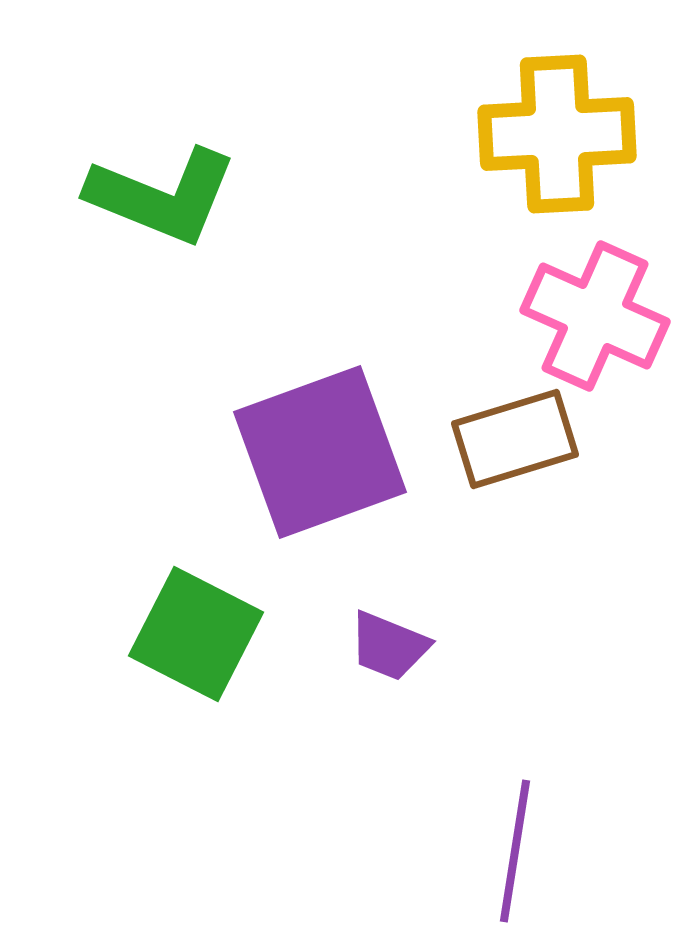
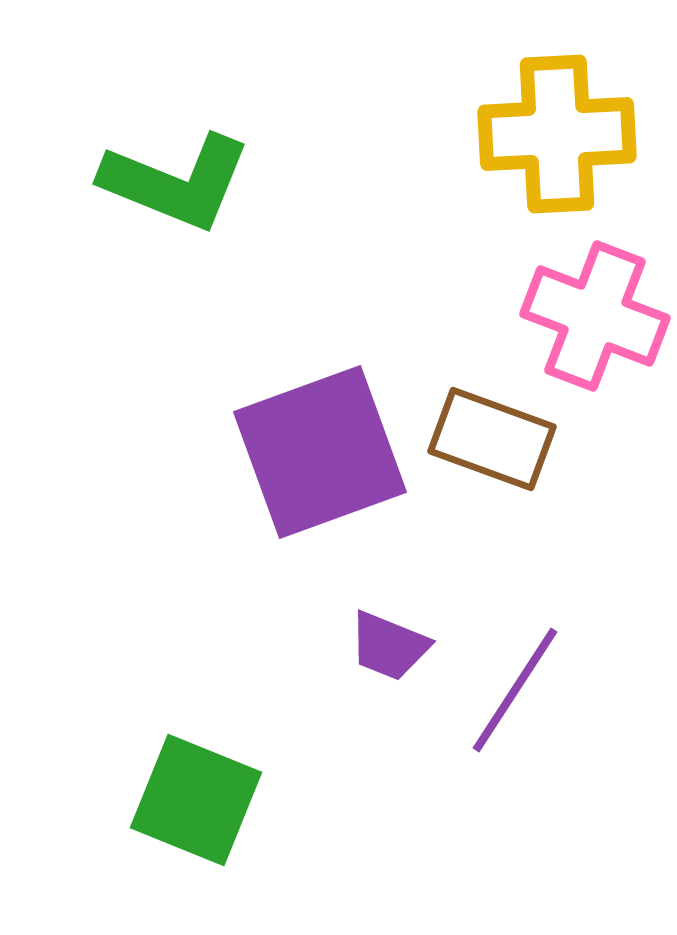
green L-shape: moved 14 px right, 14 px up
pink cross: rotated 3 degrees counterclockwise
brown rectangle: moved 23 px left; rotated 37 degrees clockwise
green square: moved 166 px down; rotated 5 degrees counterclockwise
purple line: moved 161 px up; rotated 24 degrees clockwise
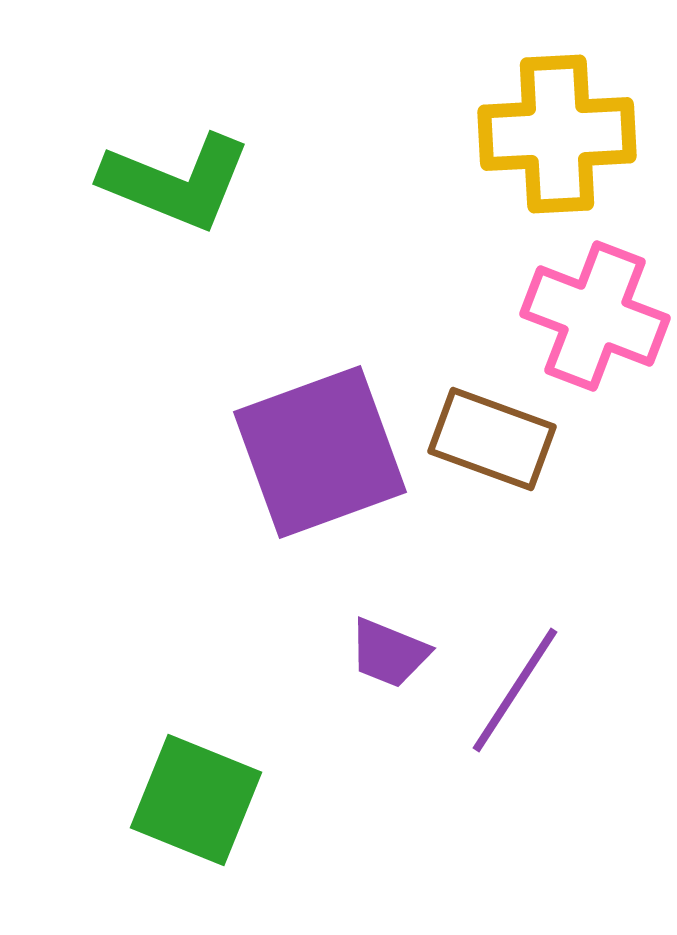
purple trapezoid: moved 7 px down
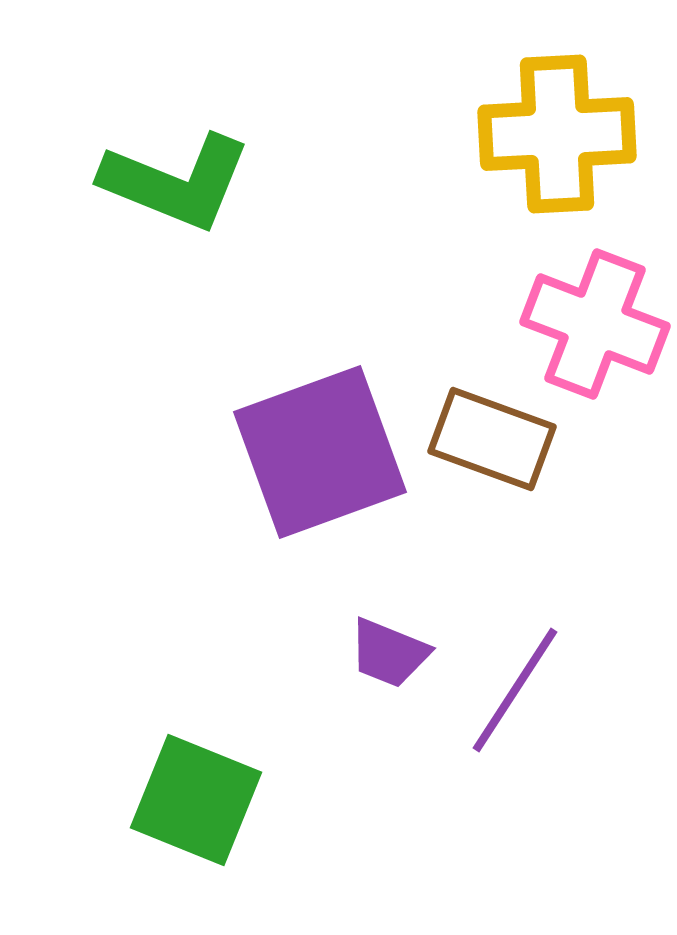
pink cross: moved 8 px down
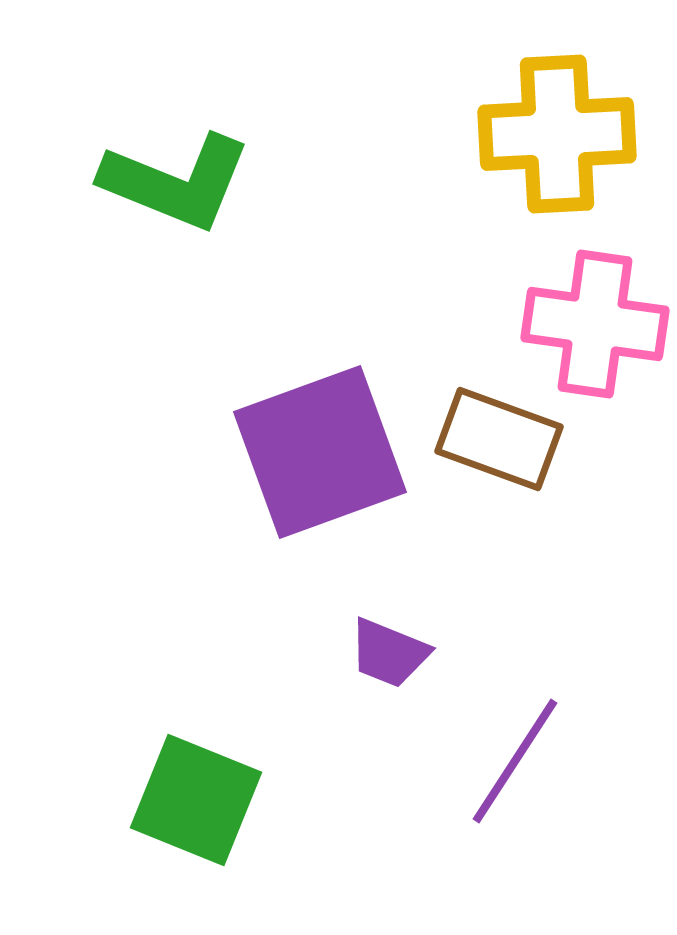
pink cross: rotated 13 degrees counterclockwise
brown rectangle: moved 7 px right
purple line: moved 71 px down
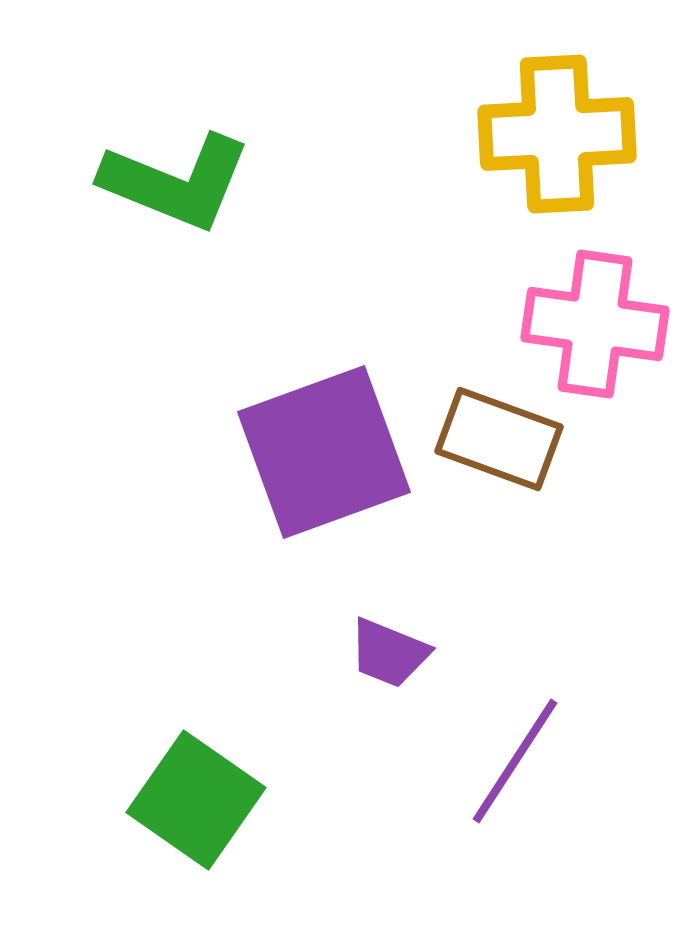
purple square: moved 4 px right
green square: rotated 13 degrees clockwise
